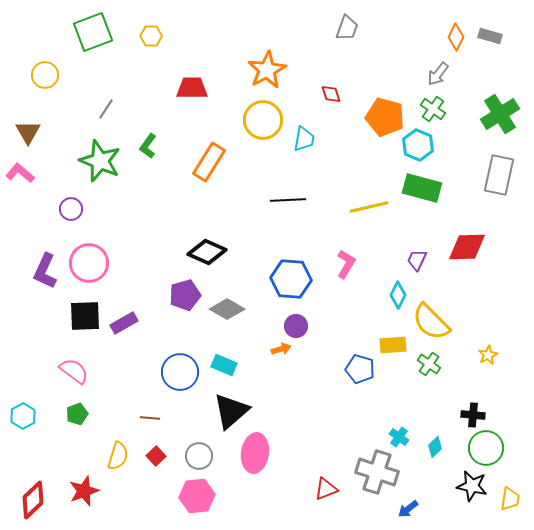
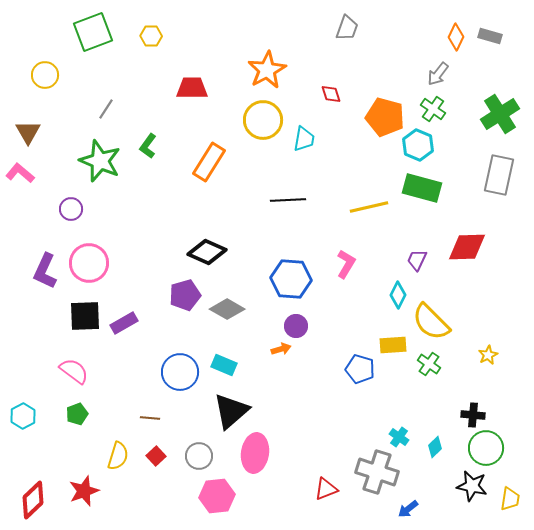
pink hexagon at (197, 496): moved 20 px right
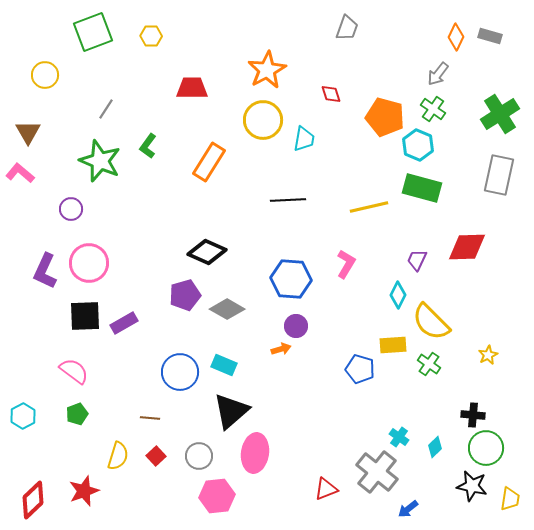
gray cross at (377, 472): rotated 21 degrees clockwise
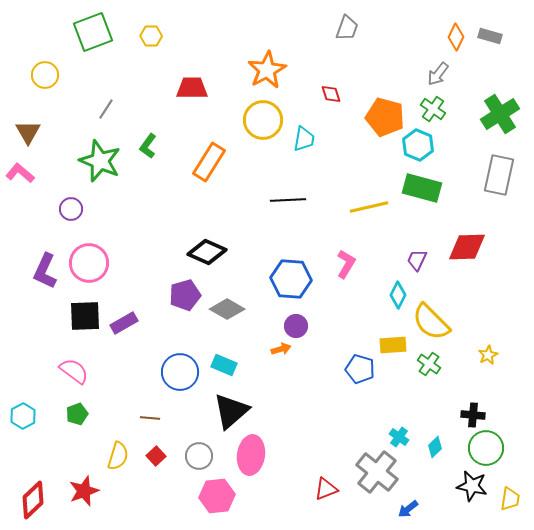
pink ellipse at (255, 453): moved 4 px left, 2 px down
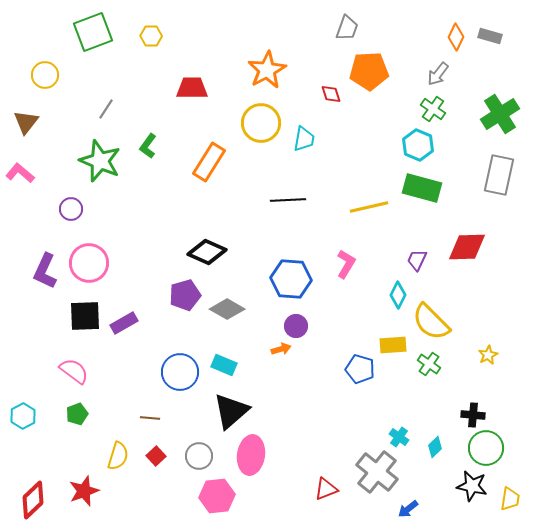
orange pentagon at (385, 117): moved 16 px left, 46 px up; rotated 18 degrees counterclockwise
yellow circle at (263, 120): moved 2 px left, 3 px down
brown triangle at (28, 132): moved 2 px left, 10 px up; rotated 8 degrees clockwise
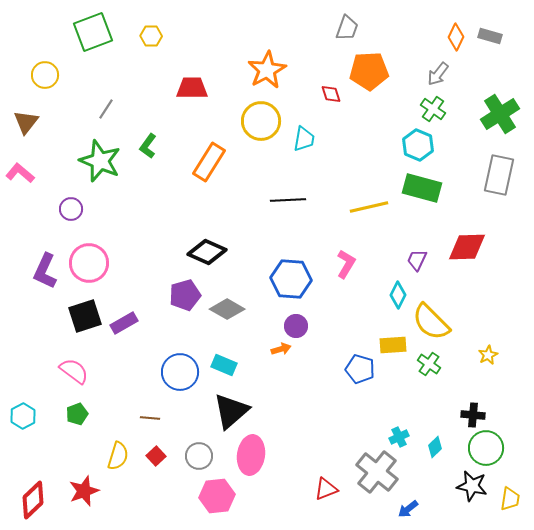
yellow circle at (261, 123): moved 2 px up
black square at (85, 316): rotated 16 degrees counterclockwise
cyan cross at (399, 437): rotated 30 degrees clockwise
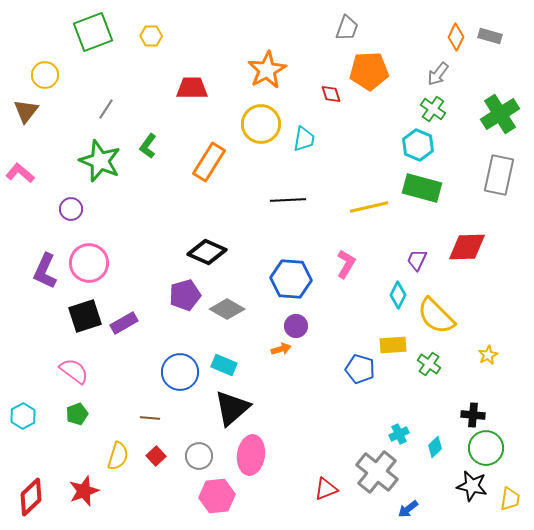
yellow circle at (261, 121): moved 3 px down
brown triangle at (26, 122): moved 11 px up
yellow semicircle at (431, 322): moved 5 px right, 6 px up
black triangle at (231, 411): moved 1 px right, 3 px up
cyan cross at (399, 437): moved 3 px up
red diamond at (33, 500): moved 2 px left, 3 px up
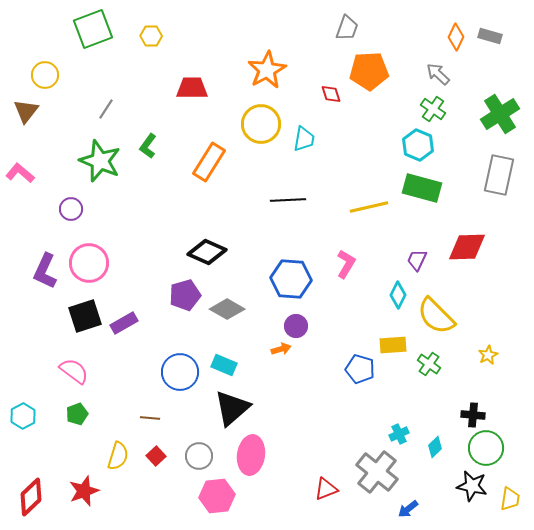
green square at (93, 32): moved 3 px up
gray arrow at (438, 74): rotated 95 degrees clockwise
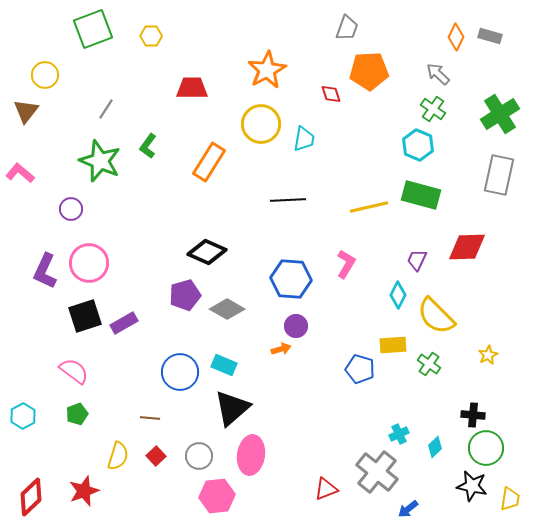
green rectangle at (422, 188): moved 1 px left, 7 px down
